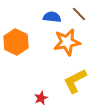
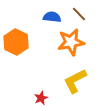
orange star: moved 4 px right
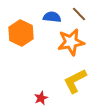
orange hexagon: moved 5 px right, 9 px up
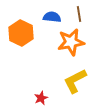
brown line: rotated 35 degrees clockwise
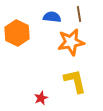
orange hexagon: moved 4 px left
yellow L-shape: rotated 104 degrees clockwise
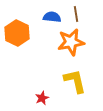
brown line: moved 3 px left
red star: moved 1 px right
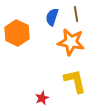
blue semicircle: rotated 78 degrees counterclockwise
orange star: rotated 20 degrees clockwise
